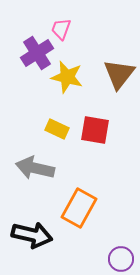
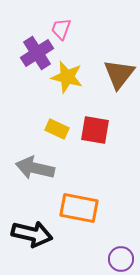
orange rectangle: rotated 72 degrees clockwise
black arrow: moved 1 px up
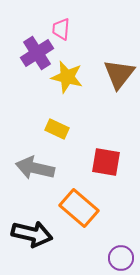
pink trapezoid: rotated 15 degrees counterclockwise
red square: moved 11 px right, 32 px down
orange rectangle: rotated 30 degrees clockwise
purple circle: moved 1 px up
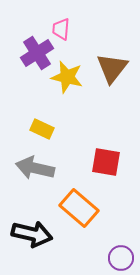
brown triangle: moved 7 px left, 6 px up
yellow rectangle: moved 15 px left
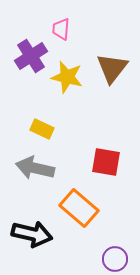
purple cross: moved 6 px left, 3 px down
purple circle: moved 6 px left, 1 px down
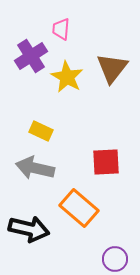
yellow star: rotated 16 degrees clockwise
yellow rectangle: moved 1 px left, 2 px down
red square: rotated 12 degrees counterclockwise
black arrow: moved 3 px left, 5 px up
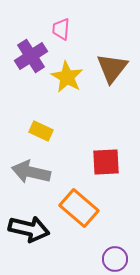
gray arrow: moved 4 px left, 4 px down
